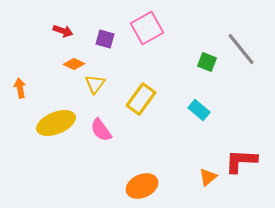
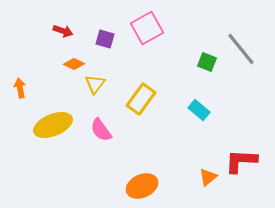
yellow ellipse: moved 3 px left, 2 px down
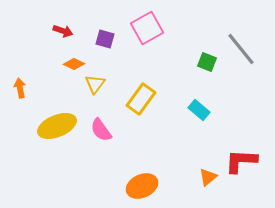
yellow ellipse: moved 4 px right, 1 px down
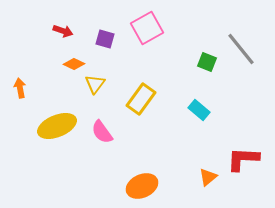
pink semicircle: moved 1 px right, 2 px down
red L-shape: moved 2 px right, 2 px up
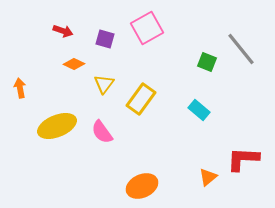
yellow triangle: moved 9 px right
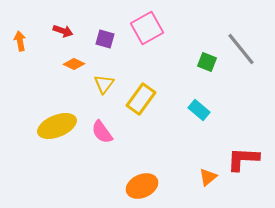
orange arrow: moved 47 px up
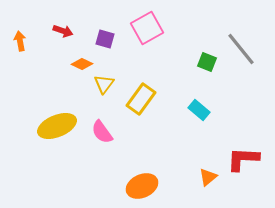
orange diamond: moved 8 px right
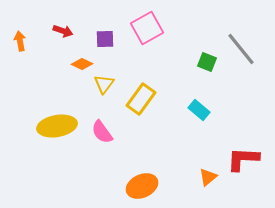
purple square: rotated 18 degrees counterclockwise
yellow ellipse: rotated 12 degrees clockwise
